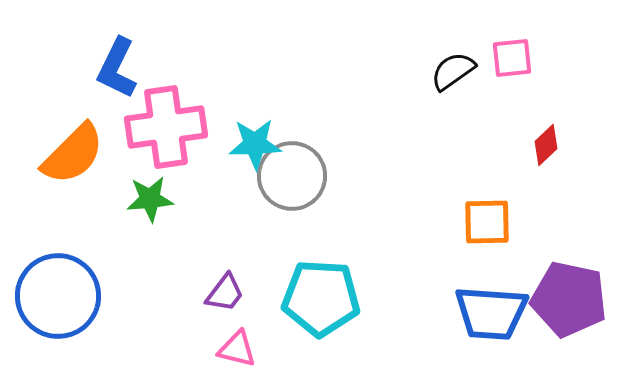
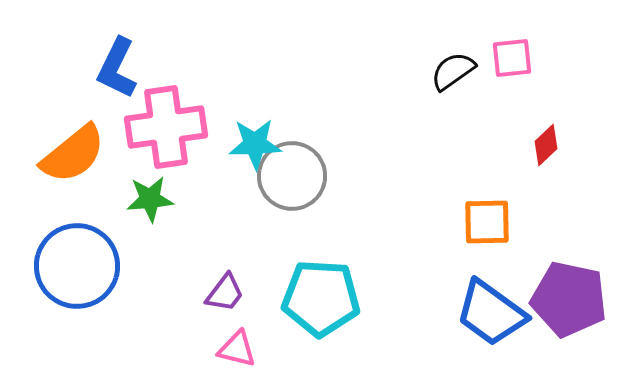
orange semicircle: rotated 6 degrees clockwise
blue circle: moved 19 px right, 30 px up
blue trapezoid: rotated 32 degrees clockwise
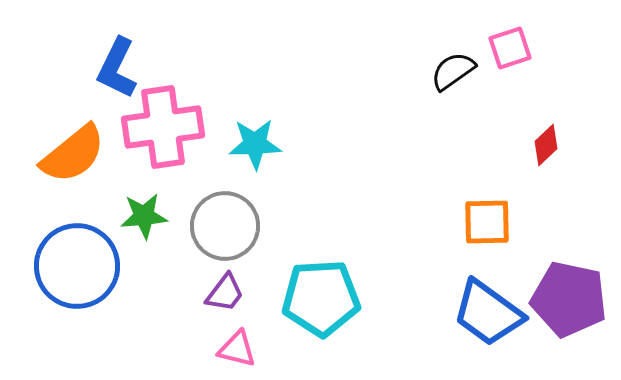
pink square: moved 2 px left, 10 px up; rotated 12 degrees counterclockwise
pink cross: moved 3 px left
gray circle: moved 67 px left, 50 px down
green star: moved 6 px left, 17 px down
cyan pentagon: rotated 6 degrees counterclockwise
blue trapezoid: moved 3 px left
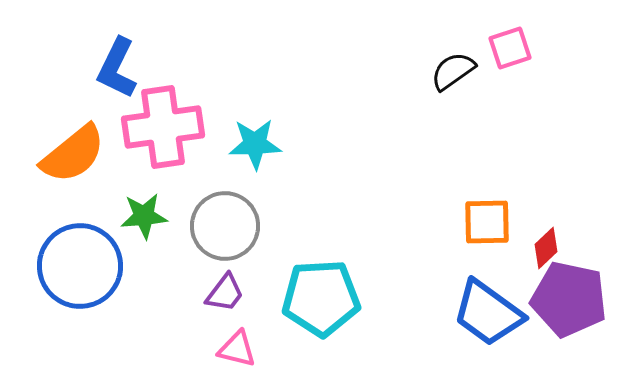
red diamond: moved 103 px down
blue circle: moved 3 px right
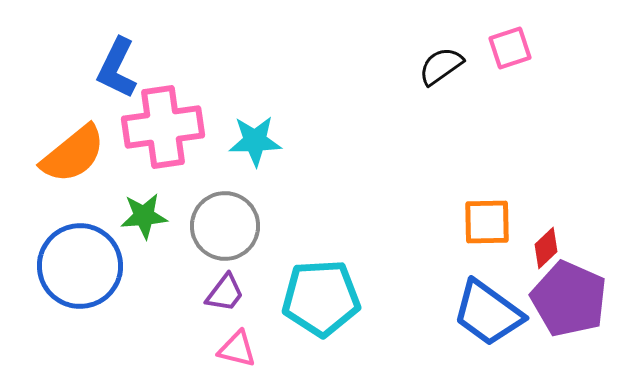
black semicircle: moved 12 px left, 5 px up
cyan star: moved 3 px up
purple pentagon: rotated 12 degrees clockwise
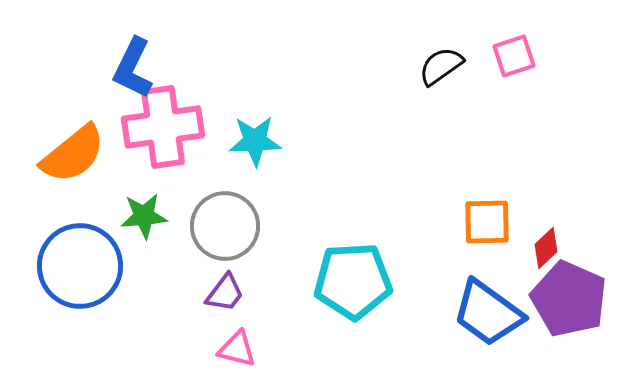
pink square: moved 4 px right, 8 px down
blue L-shape: moved 16 px right
cyan pentagon: moved 32 px right, 17 px up
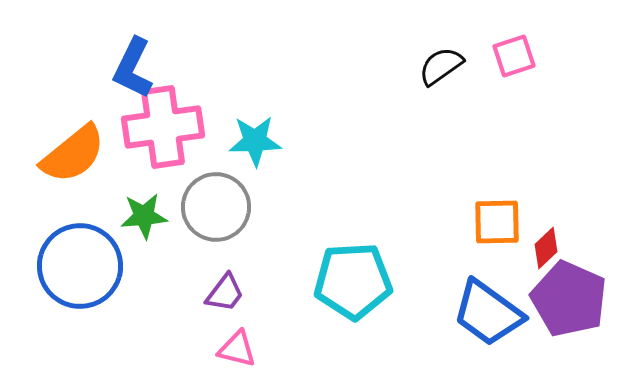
orange square: moved 10 px right
gray circle: moved 9 px left, 19 px up
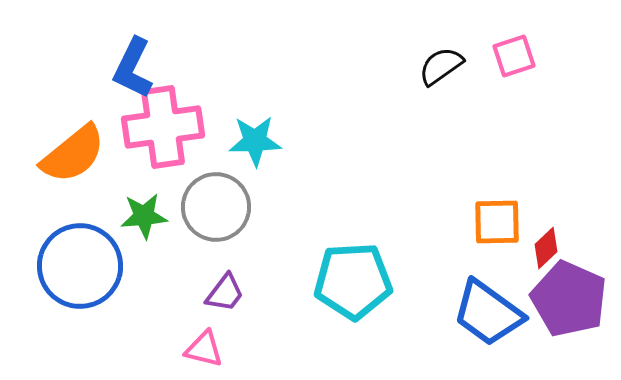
pink triangle: moved 33 px left
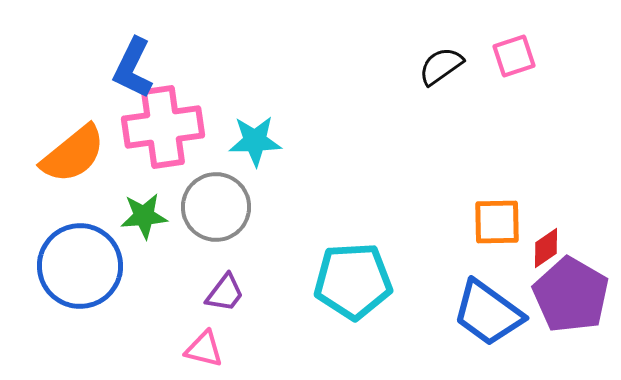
red diamond: rotated 9 degrees clockwise
purple pentagon: moved 2 px right, 4 px up; rotated 6 degrees clockwise
